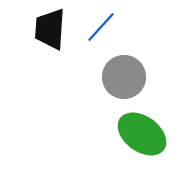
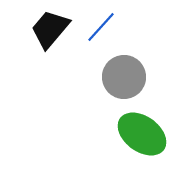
black trapezoid: rotated 36 degrees clockwise
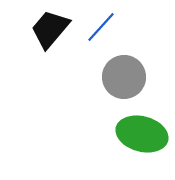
green ellipse: rotated 21 degrees counterclockwise
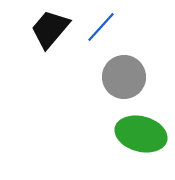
green ellipse: moved 1 px left
